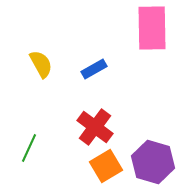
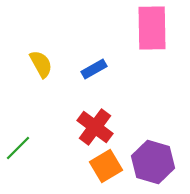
green line: moved 11 px left; rotated 20 degrees clockwise
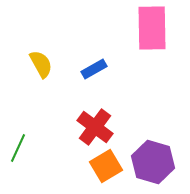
green line: rotated 20 degrees counterclockwise
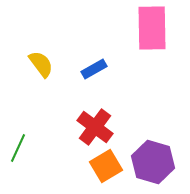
yellow semicircle: rotated 8 degrees counterclockwise
